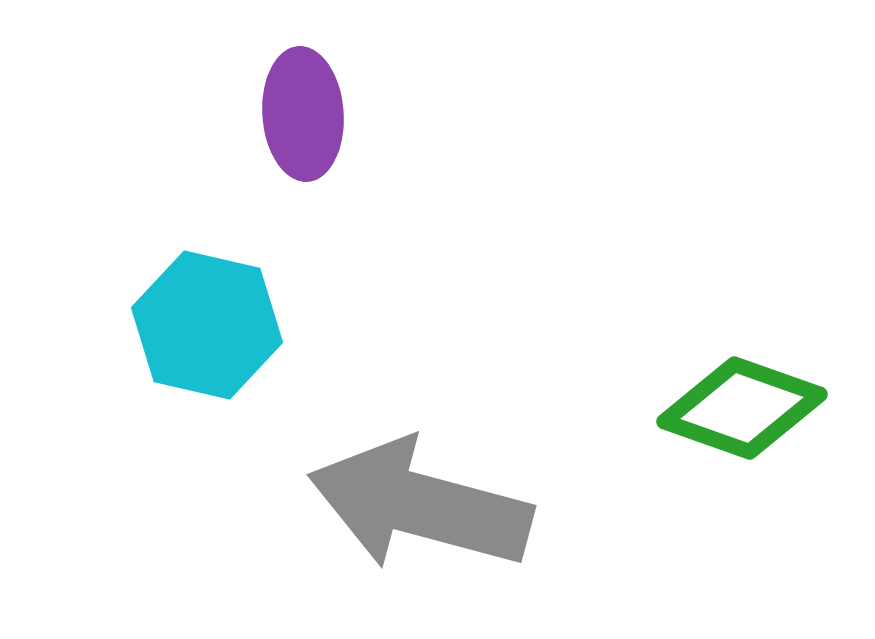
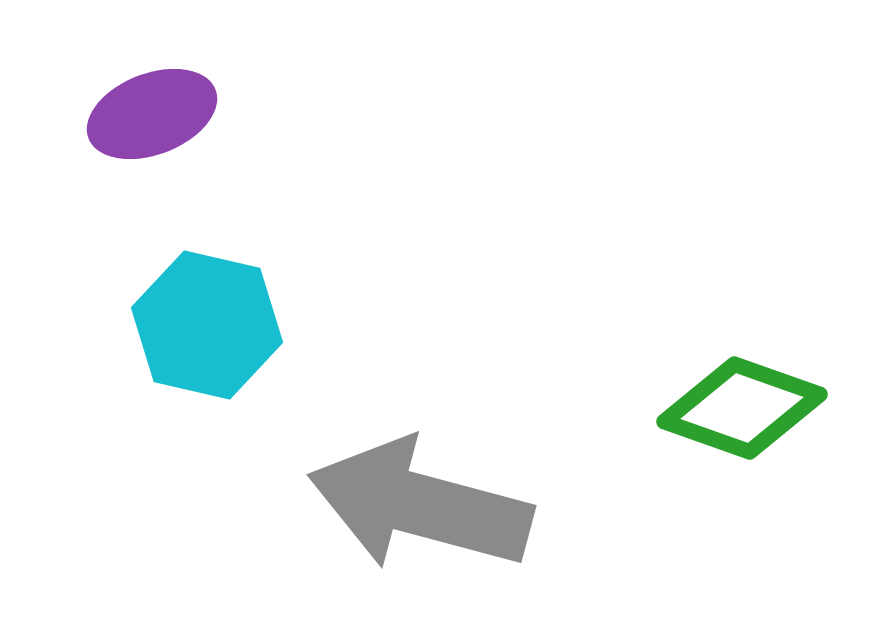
purple ellipse: moved 151 px left; rotated 73 degrees clockwise
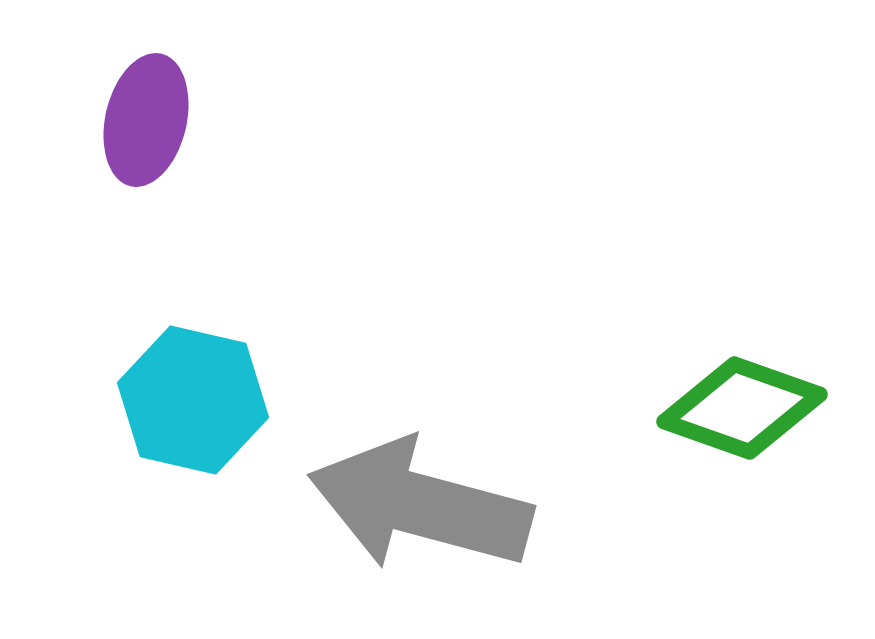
purple ellipse: moved 6 px left, 6 px down; rotated 56 degrees counterclockwise
cyan hexagon: moved 14 px left, 75 px down
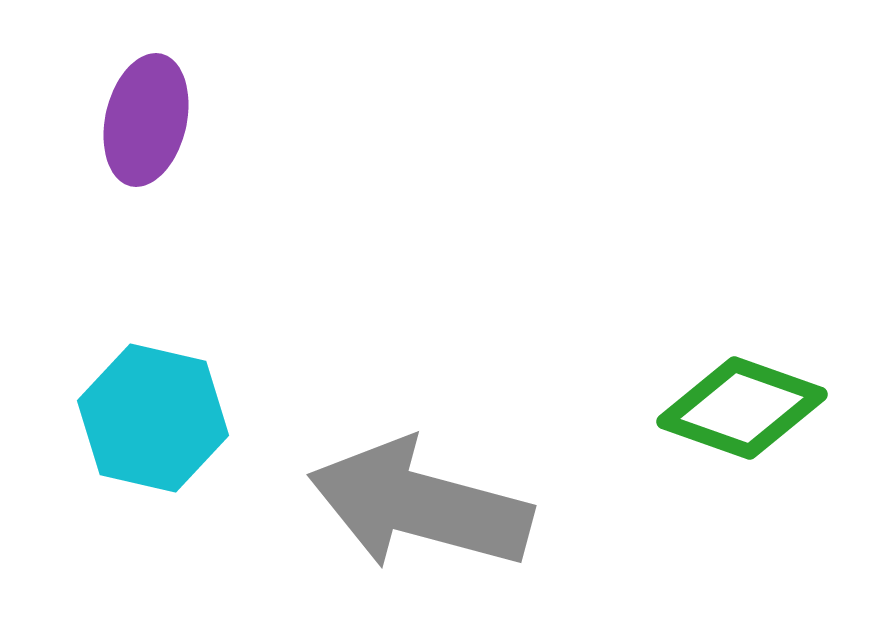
cyan hexagon: moved 40 px left, 18 px down
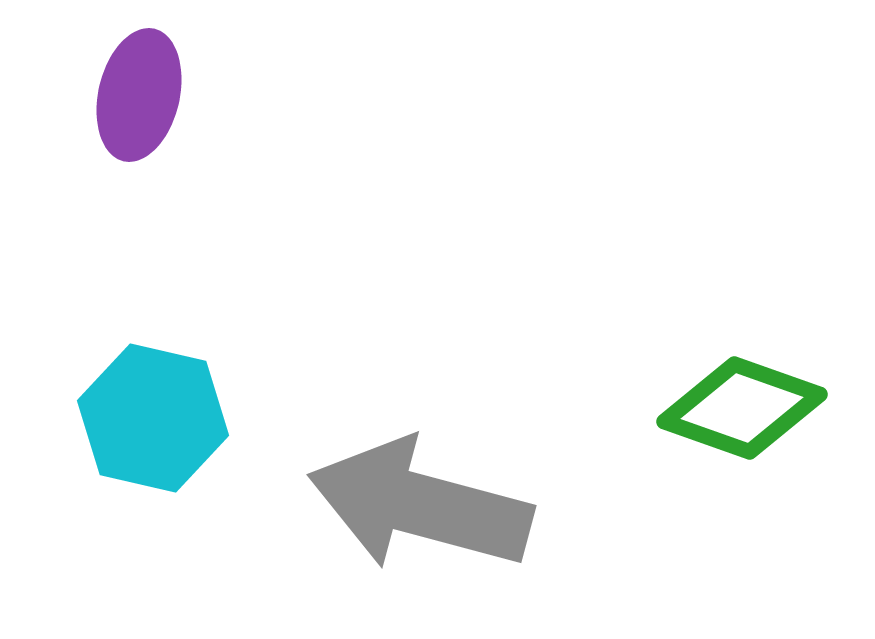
purple ellipse: moved 7 px left, 25 px up
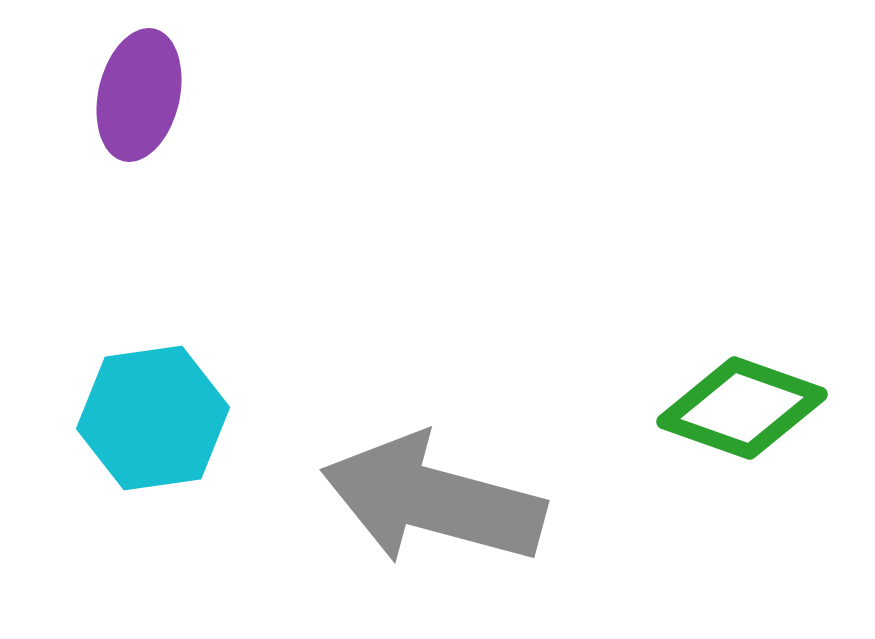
cyan hexagon: rotated 21 degrees counterclockwise
gray arrow: moved 13 px right, 5 px up
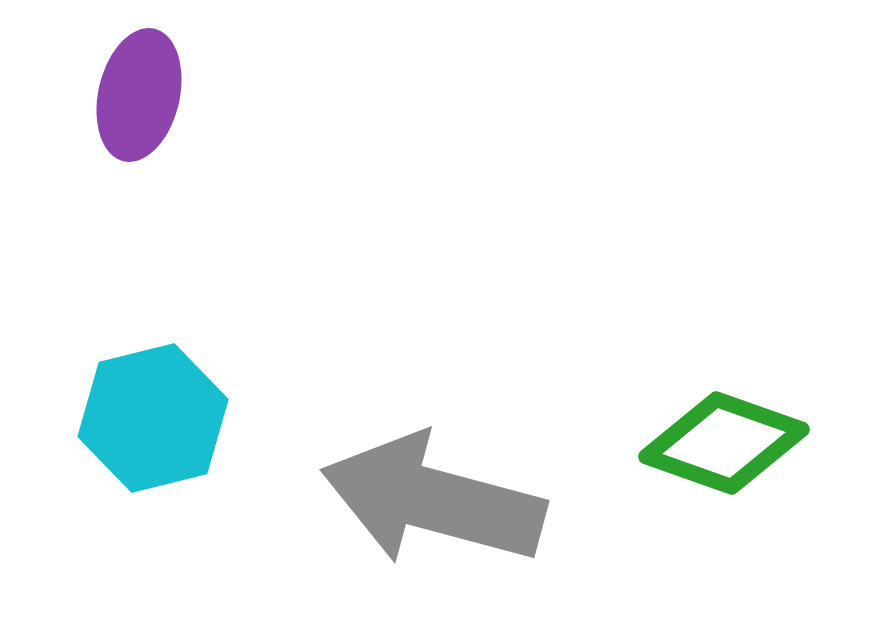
green diamond: moved 18 px left, 35 px down
cyan hexagon: rotated 6 degrees counterclockwise
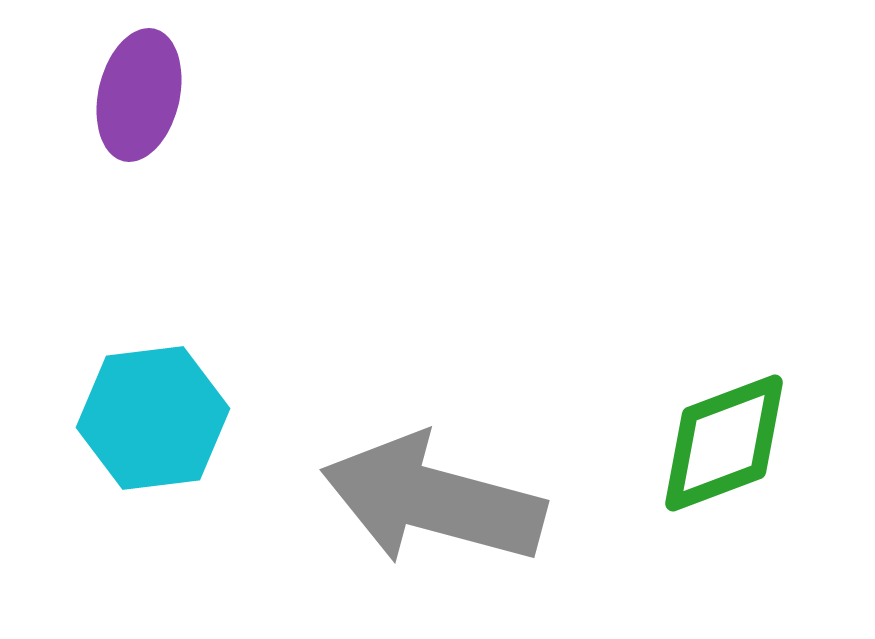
cyan hexagon: rotated 7 degrees clockwise
green diamond: rotated 40 degrees counterclockwise
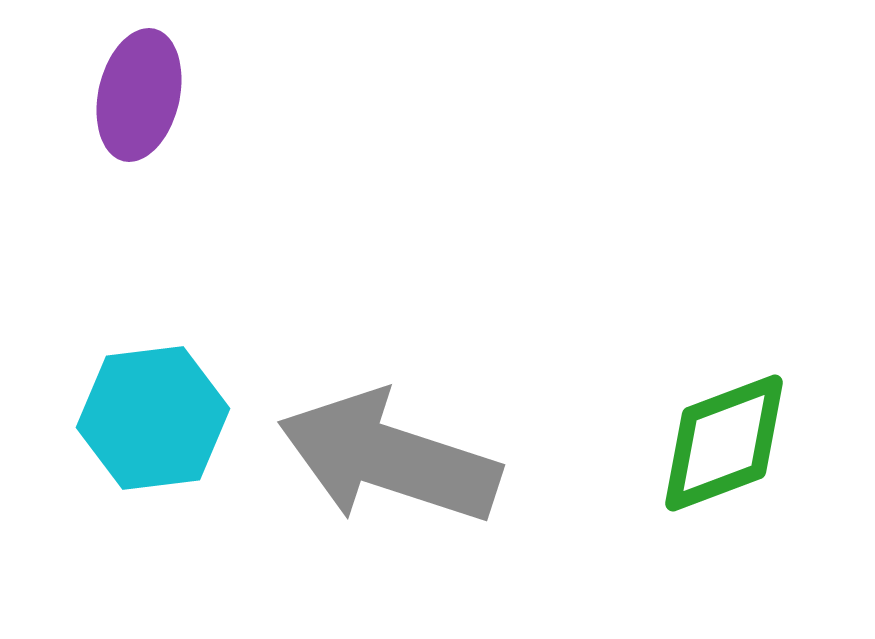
gray arrow: moved 44 px left, 42 px up; rotated 3 degrees clockwise
